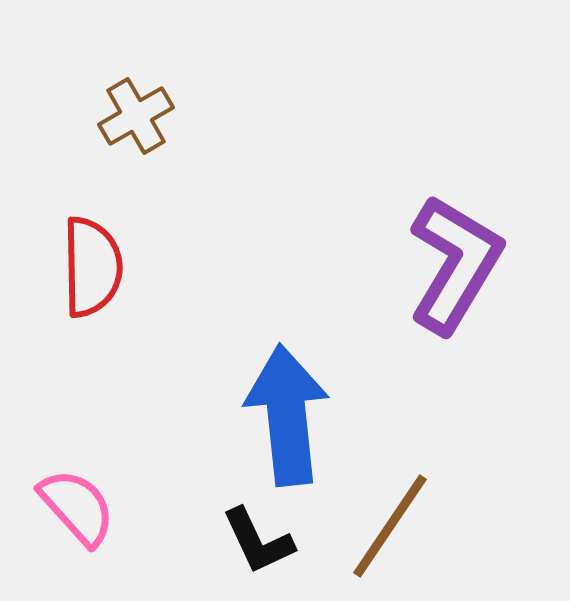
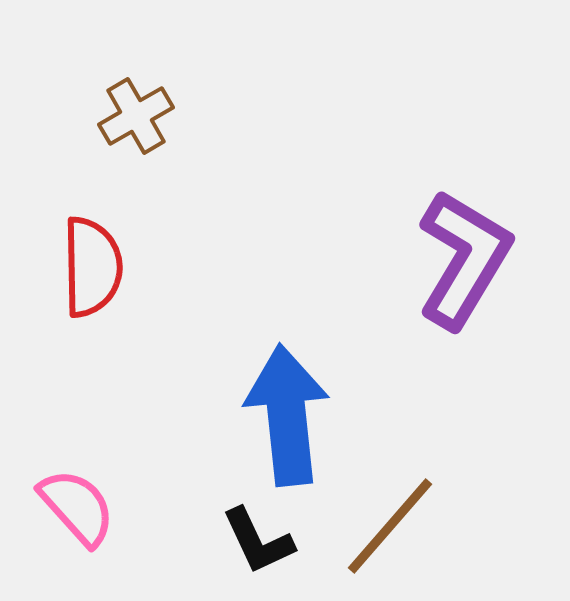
purple L-shape: moved 9 px right, 5 px up
brown line: rotated 7 degrees clockwise
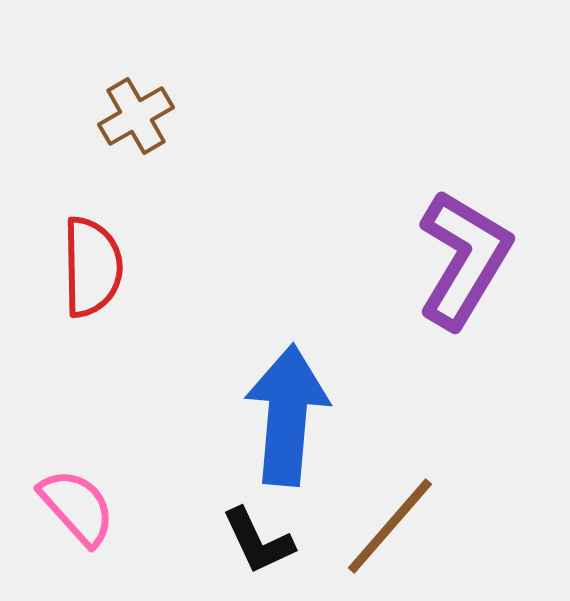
blue arrow: rotated 11 degrees clockwise
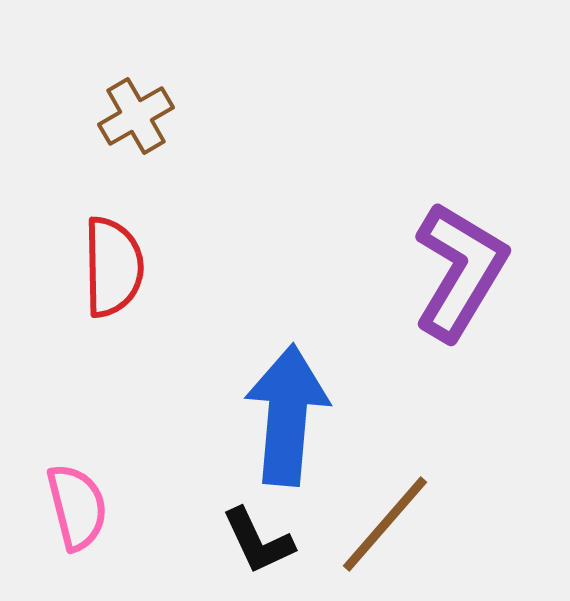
purple L-shape: moved 4 px left, 12 px down
red semicircle: moved 21 px right
pink semicircle: rotated 28 degrees clockwise
brown line: moved 5 px left, 2 px up
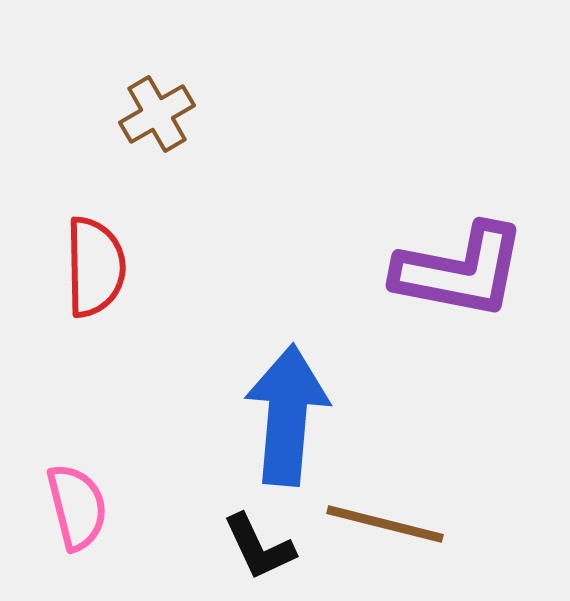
brown cross: moved 21 px right, 2 px up
red semicircle: moved 18 px left
purple L-shape: rotated 70 degrees clockwise
brown line: rotated 63 degrees clockwise
black L-shape: moved 1 px right, 6 px down
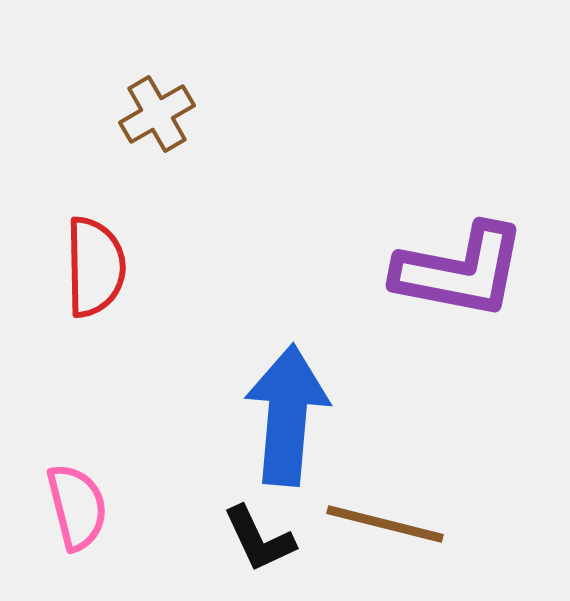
black L-shape: moved 8 px up
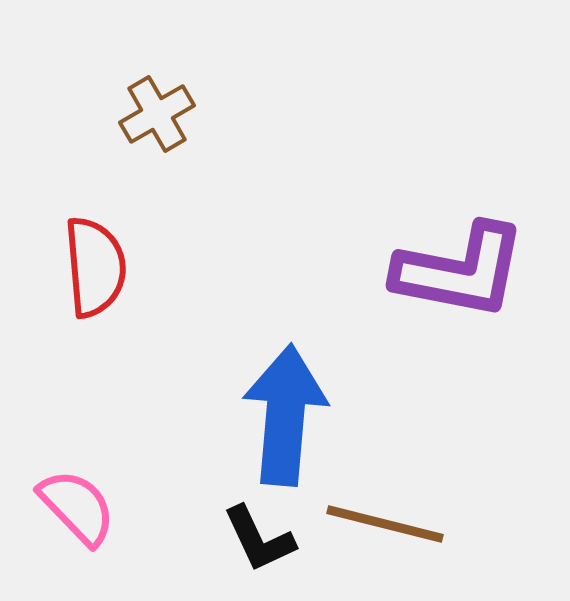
red semicircle: rotated 4 degrees counterclockwise
blue arrow: moved 2 px left
pink semicircle: rotated 30 degrees counterclockwise
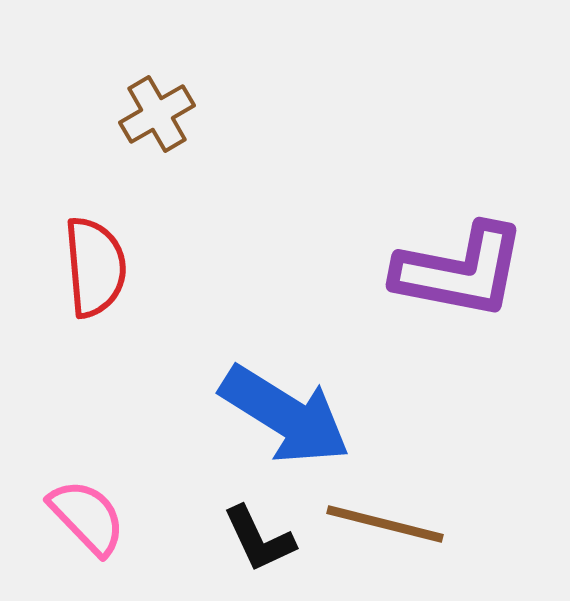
blue arrow: rotated 117 degrees clockwise
pink semicircle: moved 10 px right, 10 px down
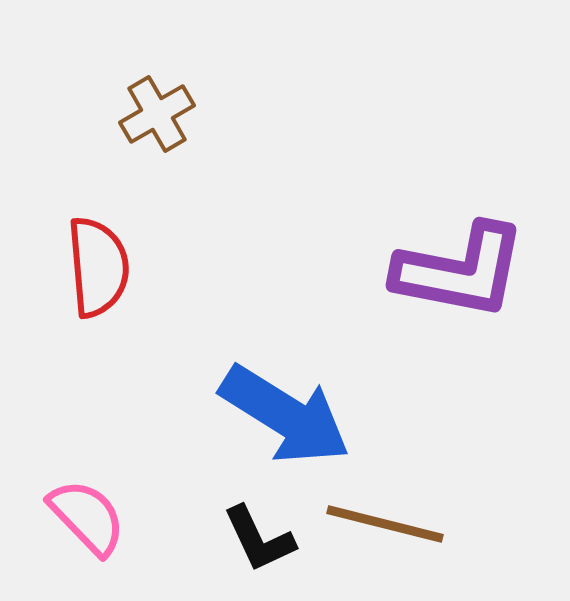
red semicircle: moved 3 px right
